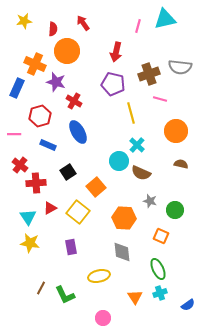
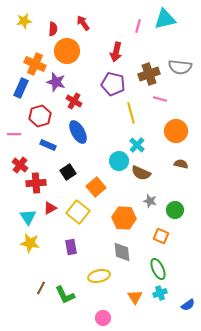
blue rectangle at (17, 88): moved 4 px right
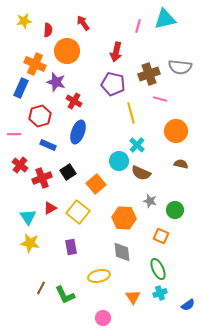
red semicircle at (53, 29): moved 5 px left, 1 px down
blue ellipse at (78, 132): rotated 50 degrees clockwise
red cross at (36, 183): moved 6 px right, 5 px up; rotated 18 degrees counterclockwise
orange square at (96, 187): moved 3 px up
orange triangle at (135, 297): moved 2 px left
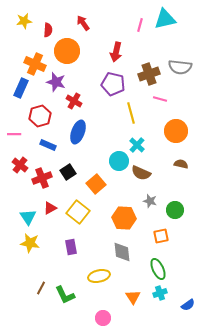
pink line at (138, 26): moved 2 px right, 1 px up
orange square at (161, 236): rotated 35 degrees counterclockwise
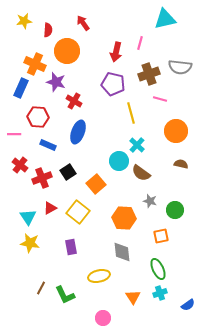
pink line at (140, 25): moved 18 px down
red hexagon at (40, 116): moved 2 px left, 1 px down; rotated 20 degrees clockwise
brown semicircle at (141, 173): rotated 12 degrees clockwise
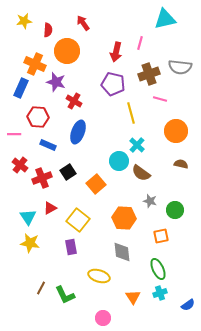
yellow square at (78, 212): moved 8 px down
yellow ellipse at (99, 276): rotated 30 degrees clockwise
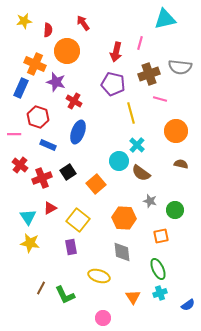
red hexagon at (38, 117): rotated 15 degrees clockwise
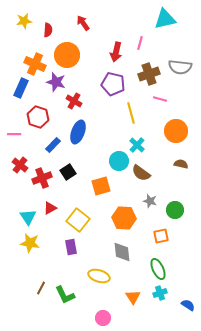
orange circle at (67, 51): moved 4 px down
blue rectangle at (48, 145): moved 5 px right; rotated 70 degrees counterclockwise
orange square at (96, 184): moved 5 px right, 2 px down; rotated 24 degrees clockwise
blue semicircle at (188, 305): rotated 112 degrees counterclockwise
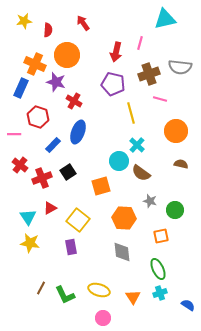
yellow ellipse at (99, 276): moved 14 px down
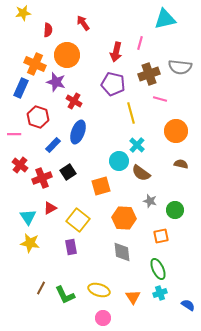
yellow star at (24, 21): moved 1 px left, 8 px up
